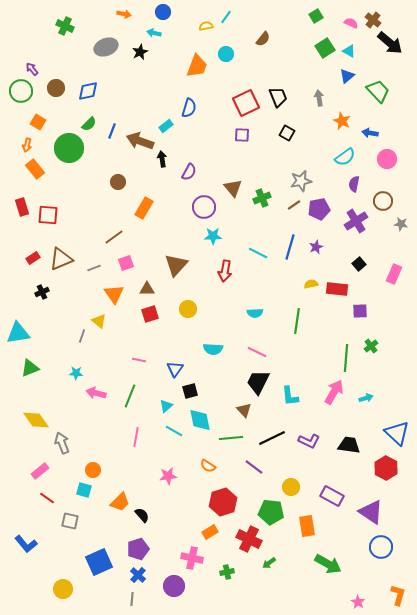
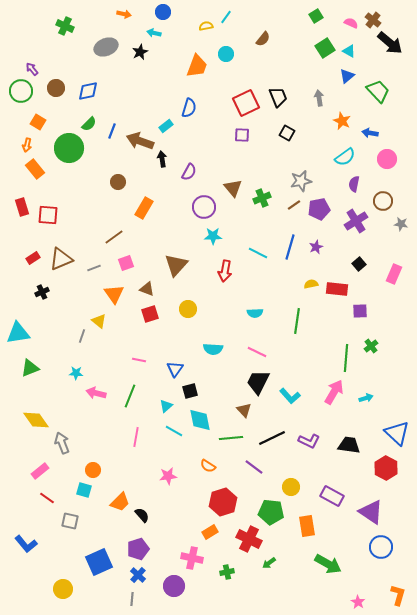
brown triangle at (147, 289): rotated 21 degrees clockwise
cyan L-shape at (290, 396): rotated 35 degrees counterclockwise
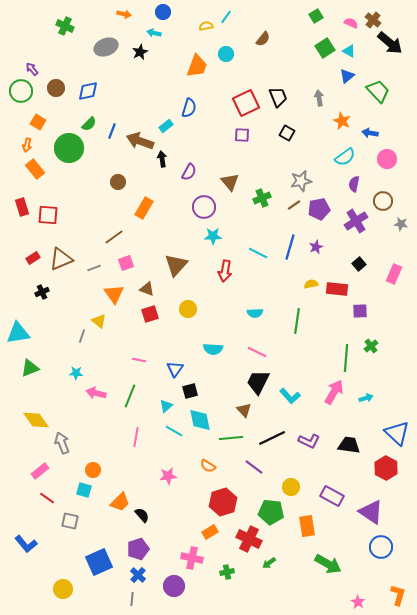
brown triangle at (233, 188): moved 3 px left, 6 px up
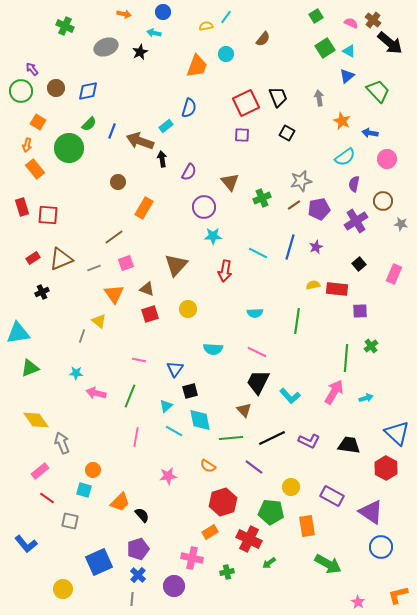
yellow semicircle at (311, 284): moved 2 px right, 1 px down
orange L-shape at (398, 595): rotated 120 degrees counterclockwise
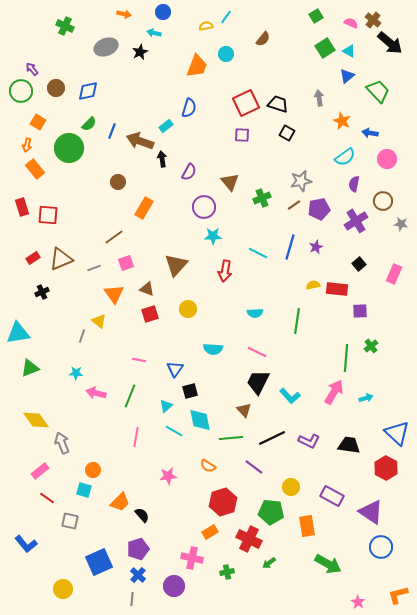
black trapezoid at (278, 97): moved 7 px down; rotated 50 degrees counterclockwise
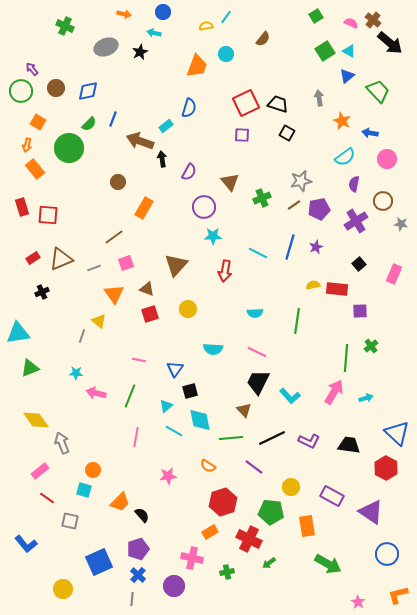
green square at (325, 48): moved 3 px down
blue line at (112, 131): moved 1 px right, 12 px up
blue circle at (381, 547): moved 6 px right, 7 px down
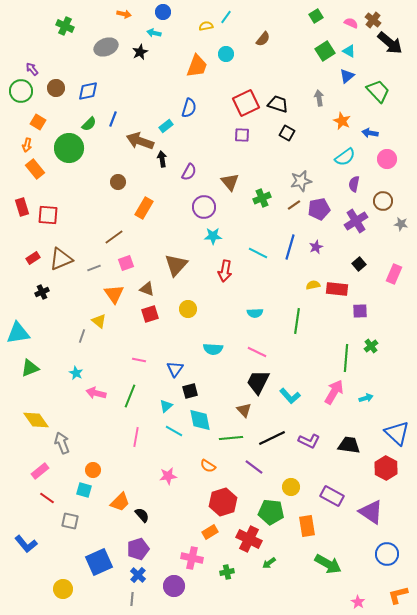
cyan star at (76, 373): rotated 24 degrees clockwise
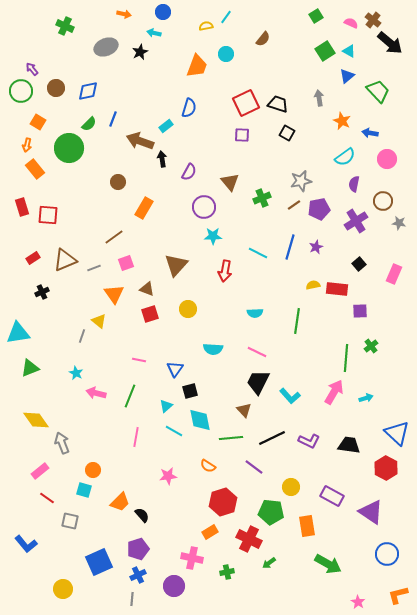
gray star at (401, 224): moved 2 px left, 1 px up
brown triangle at (61, 259): moved 4 px right, 1 px down
blue cross at (138, 575): rotated 21 degrees clockwise
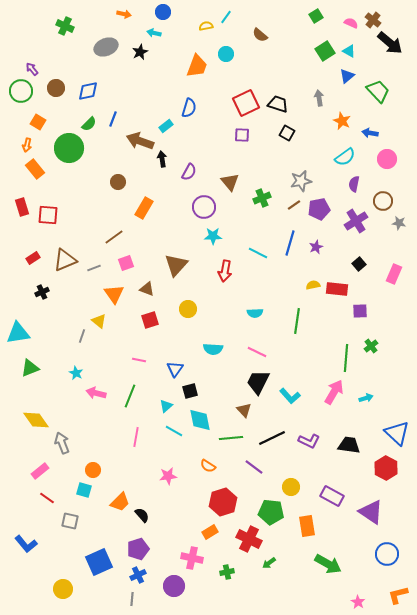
brown semicircle at (263, 39): moved 3 px left, 4 px up; rotated 91 degrees clockwise
blue line at (290, 247): moved 4 px up
red square at (150, 314): moved 6 px down
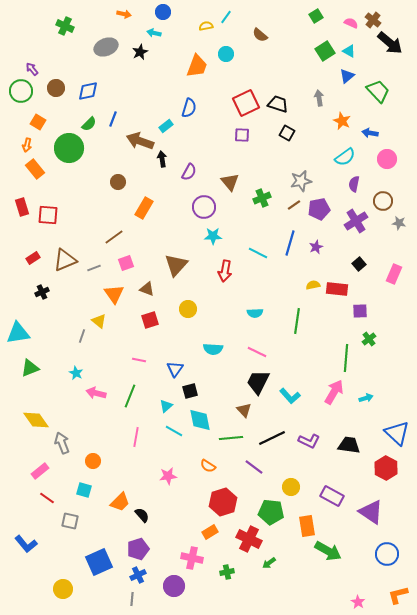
green cross at (371, 346): moved 2 px left, 7 px up
orange circle at (93, 470): moved 9 px up
green arrow at (328, 564): moved 13 px up
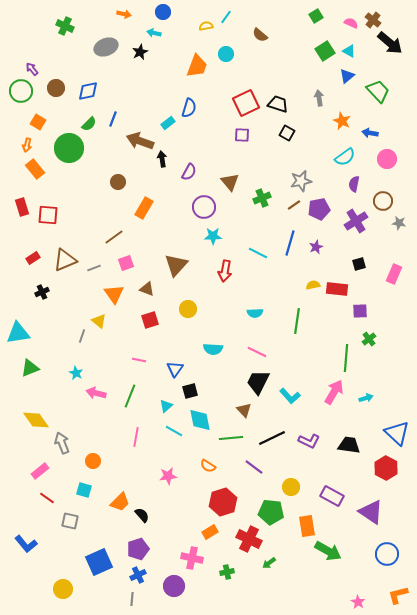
cyan rectangle at (166, 126): moved 2 px right, 3 px up
black square at (359, 264): rotated 24 degrees clockwise
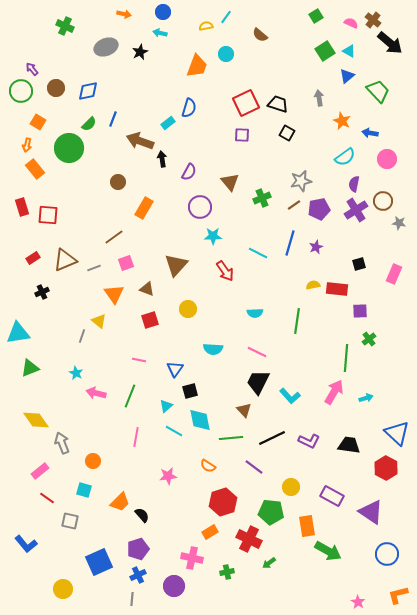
cyan arrow at (154, 33): moved 6 px right
purple circle at (204, 207): moved 4 px left
purple cross at (356, 221): moved 11 px up
red arrow at (225, 271): rotated 45 degrees counterclockwise
